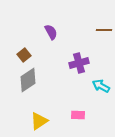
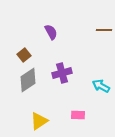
purple cross: moved 17 px left, 10 px down
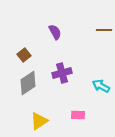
purple semicircle: moved 4 px right
gray diamond: moved 3 px down
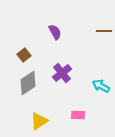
brown line: moved 1 px down
purple cross: rotated 24 degrees counterclockwise
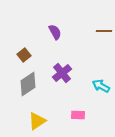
gray diamond: moved 1 px down
yellow triangle: moved 2 px left
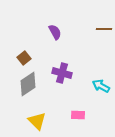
brown line: moved 2 px up
brown square: moved 3 px down
purple cross: rotated 36 degrees counterclockwise
yellow triangle: rotated 42 degrees counterclockwise
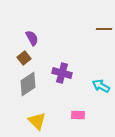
purple semicircle: moved 23 px left, 6 px down
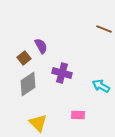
brown line: rotated 21 degrees clockwise
purple semicircle: moved 9 px right, 8 px down
yellow triangle: moved 1 px right, 2 px down
